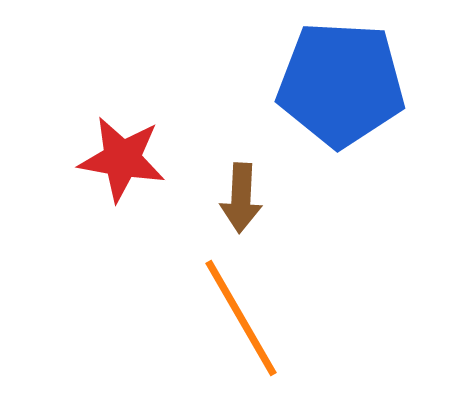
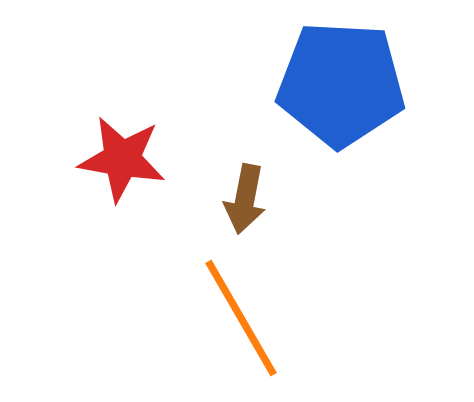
brown arrow: moved 4 px right, 1 px down; rotated 8 degrees clockwise
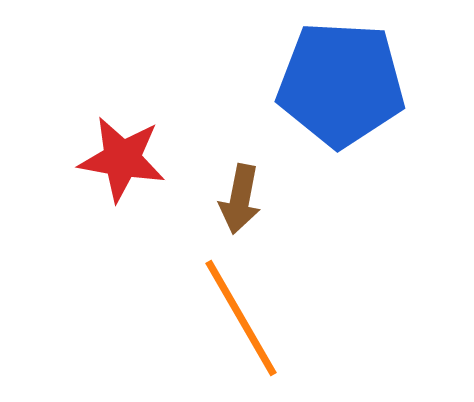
brown arrow: moved 5 px left
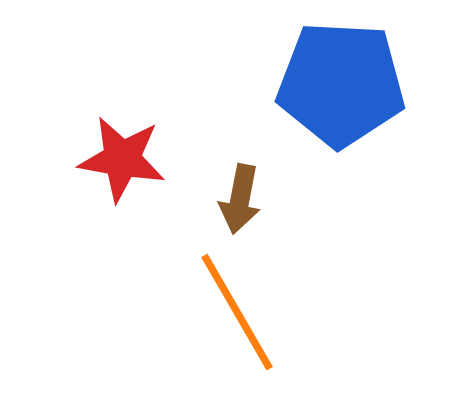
orange line: moved 4 px left, 6 px up
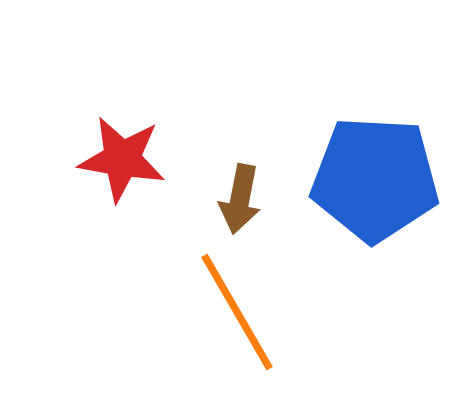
blue pentagon: moved 34 px right, 95 px down
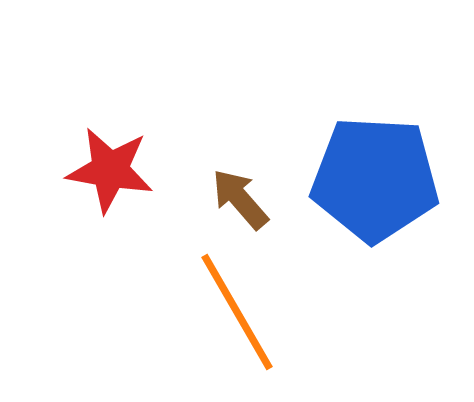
red star: moved 12 px left, 11 px down
brown arrow: rotated 128 degrees clockwise
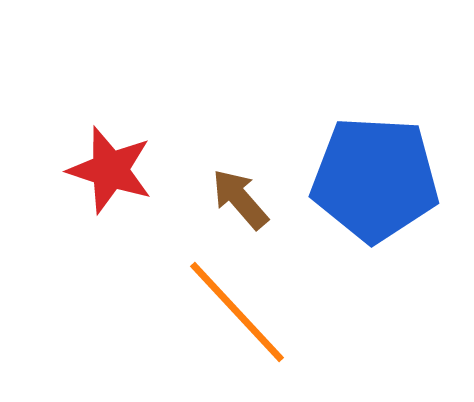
red star: rotated 8 degrees clockwise
orange line: rotated 13 degrees counterclockwise
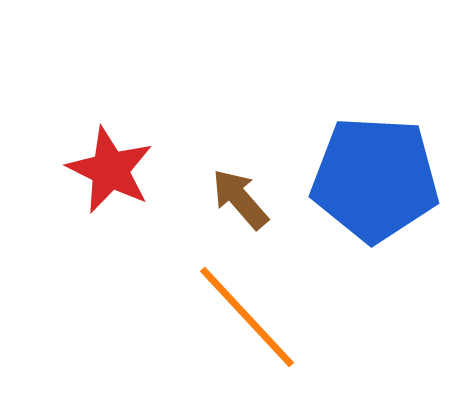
red star: rotated 8 degrees clockwise
orange line: moved 10 px right, 5 px down
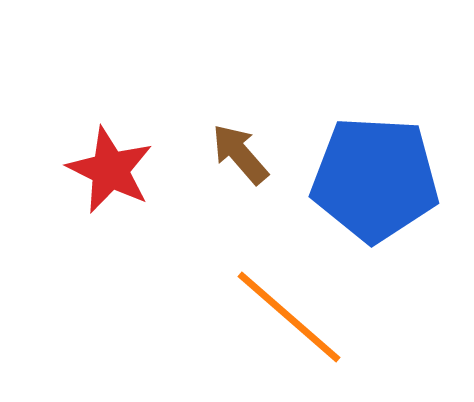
brown arrow: moved 45 px up
orange line: moved 42 px right; rotated 6 degrees counterclockwise
